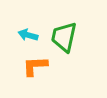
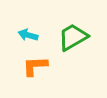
green trapezoid: moved 9 px right; rotated 48 degrees clockwise
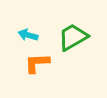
orange L-shape: moved 2 px right, 3 px up
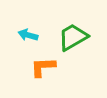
orange L-shape: moved 6 px right, 4 px down
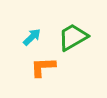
cyan arrow: moved 4 px right, 2 px down; rotated 120 degrees clockwise
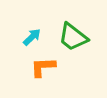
green trapezoid: rotated 112 degrees counterclockwise
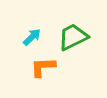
green trapezoid: rotated 116 degrees clockwise
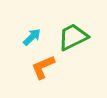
orange L-shape: rotated 20 degrees counterclockwise
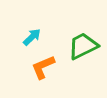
green trapezoid: moved 10 px right, 9 px down
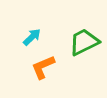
green trapezoid: moved 1 px right, 4 px up
